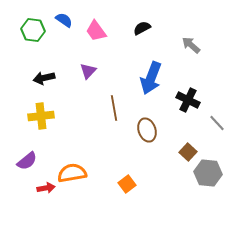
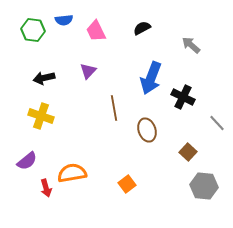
blue semicircle: rotated 138 degrees clockwise
pink trapezoid: rotated 10 degrees clockwise
black cross: moved 5 px left, 3 px up
yellow cross: rotated 25 degrees clockwise
gray hexagon: moved 4 px left, 13 px down
red arrow: rotated 84 degrees clockwise
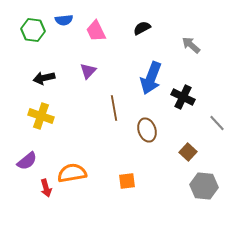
orange square: moved 3 px up; rotated 30 degrees clockwise
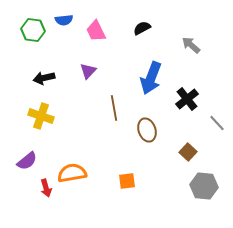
black cross: moved 4 px right, 2 px down; rotated 25 degrees clockwise
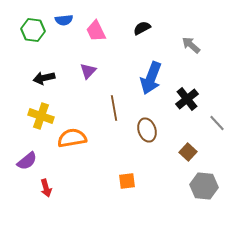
orange semicircle: moved 35 px up
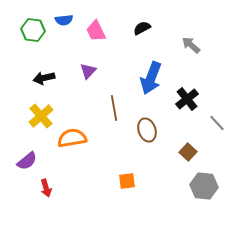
yellow cross: rotated 30 degrees clockwise
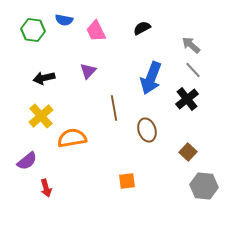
blue semicircle: rotated 18 degrees clockwise
gray line: moved 24 px left, 53 px up
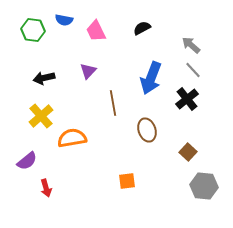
brown line: moved 1 px left, 5 px up
